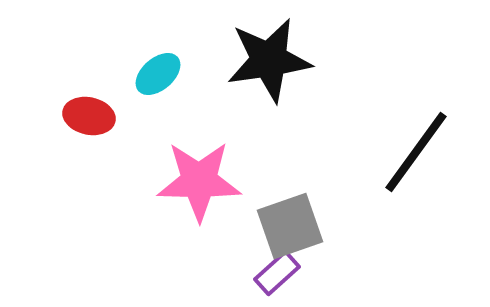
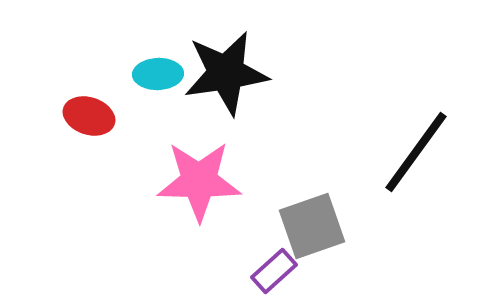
black star: moved 43 px left, 13 px down
cyan ellipse: rotated 39 degrees clockwise
red ellipse: rotated 6 degrees clockwise
gray square: moved 22 px right
purple rectangle: moved 3 px left, 2 px up
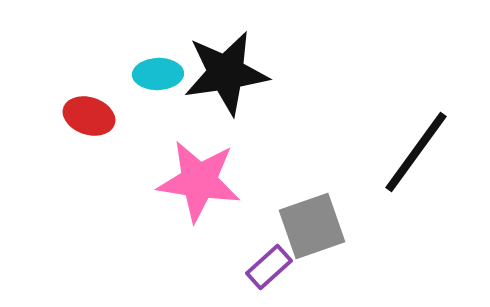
pink star: rotated 8 degrees clockwise
purple rectangle: moved 5 px left, 4 px up
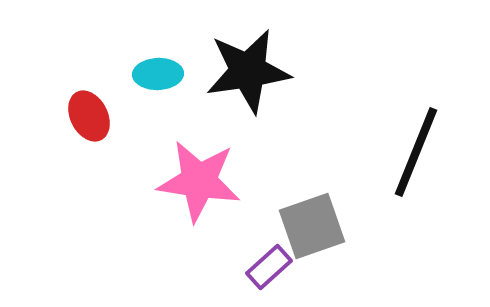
black star: moved 22 px right, 2 px up
red ellipse: rotated 45 degrees clockwise
black line: rotated 14 degrees counterclockwise
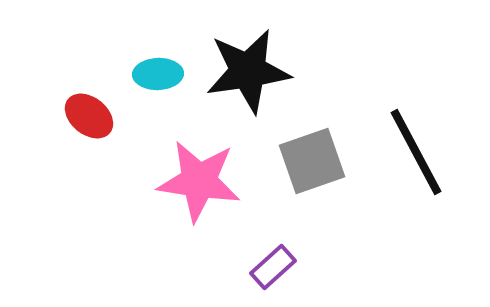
red ellipse: rotated 24 degrees counterclockwise
black line: rotated 50 degrees counterclockwise
gray square: moved 65 px up
purple rectangle: moved 4 px right
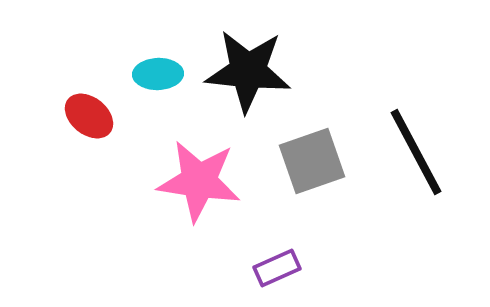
black star: rotated 14 degrees clockwise
purple rectangle: moved 4 px right, 1 px down; rotated 18 degrees clockwise
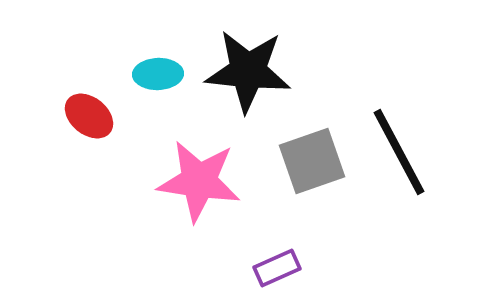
black line: moved 17 px left
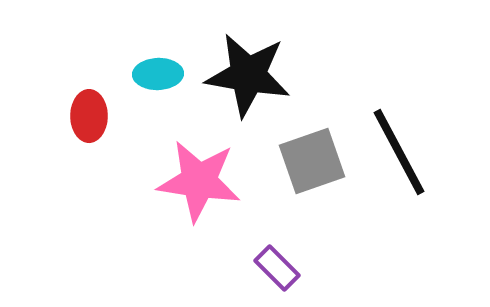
black star: moved 4 px down; rotated 4 degrees clockwise
red ellipse: rotated 51 degrees clockwise
purple rectangle: rotated 69 degrees clockwise
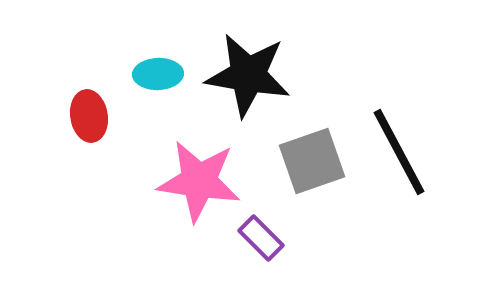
red ellipse: rotated 9 degrees counterclockwise
purple rectangle: moved 16 px left, 30 px up
